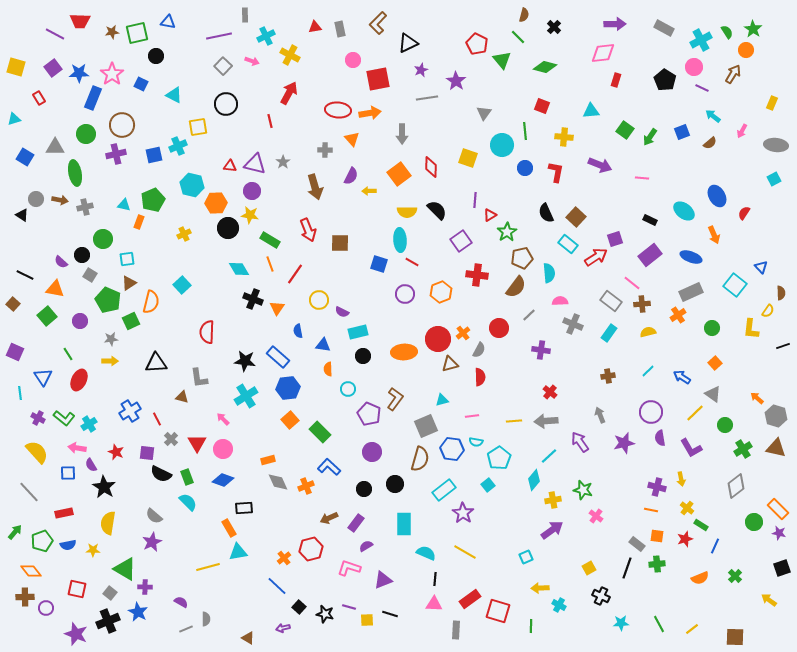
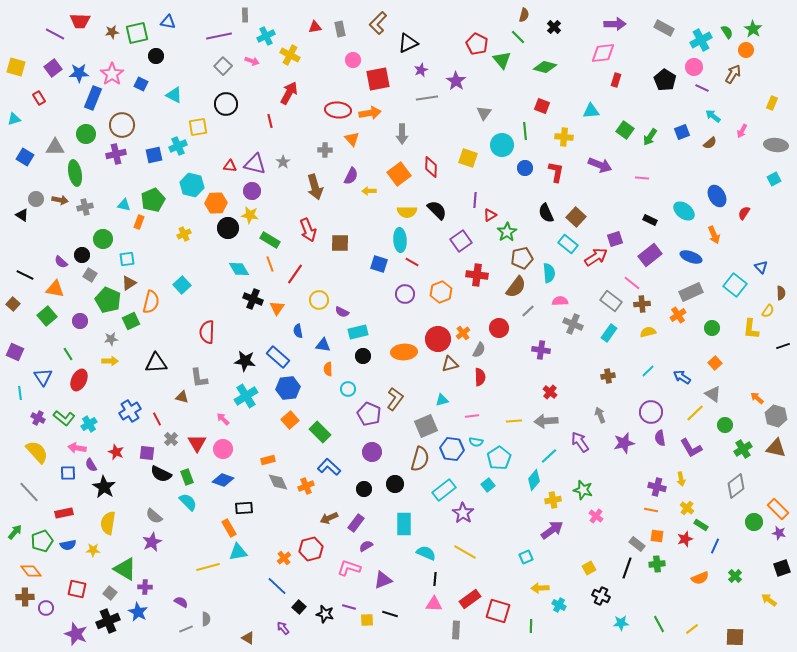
gray line at (529, 315): moved 1 px left, 4 px up
purple arrow at (283, 628): rotated 64 degrees clockwise
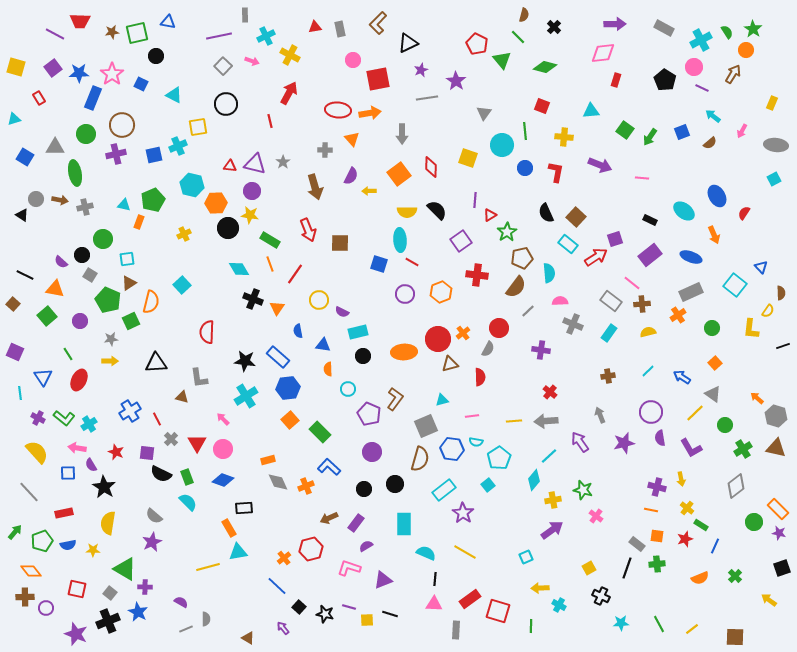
gray semicircle at (479, 350): moved 9 px right, 1 px up
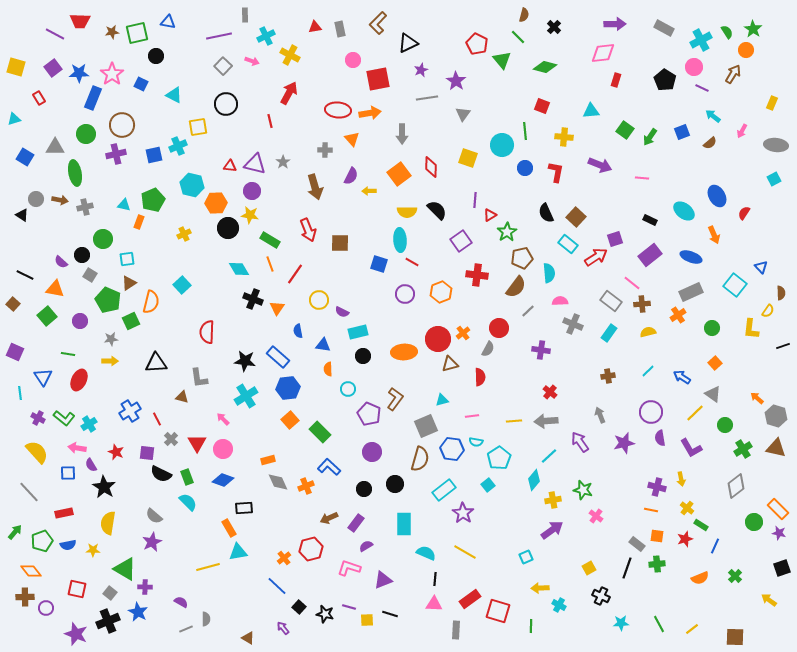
gray triangle at (484, 113): moved 21 px left, 1 px down
green line at (68, 354): rotated 48 degrees counterclockwise
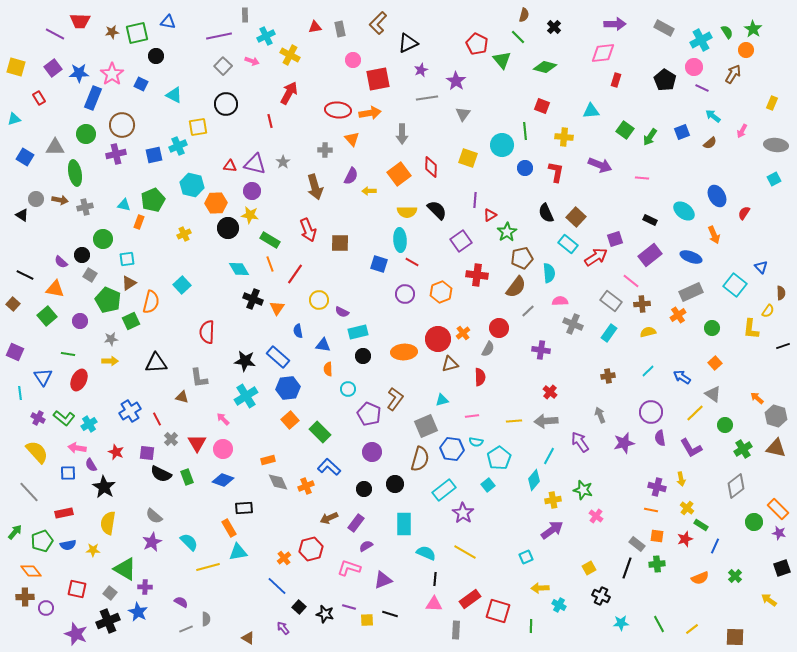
pink line at (632, 283): moved 1 px left, 2 px up
cyan line at (549, 456): rotated 18 degrees counterclockwise
cyan semicircle at (188, 502): moved 1 px right, 40 px down
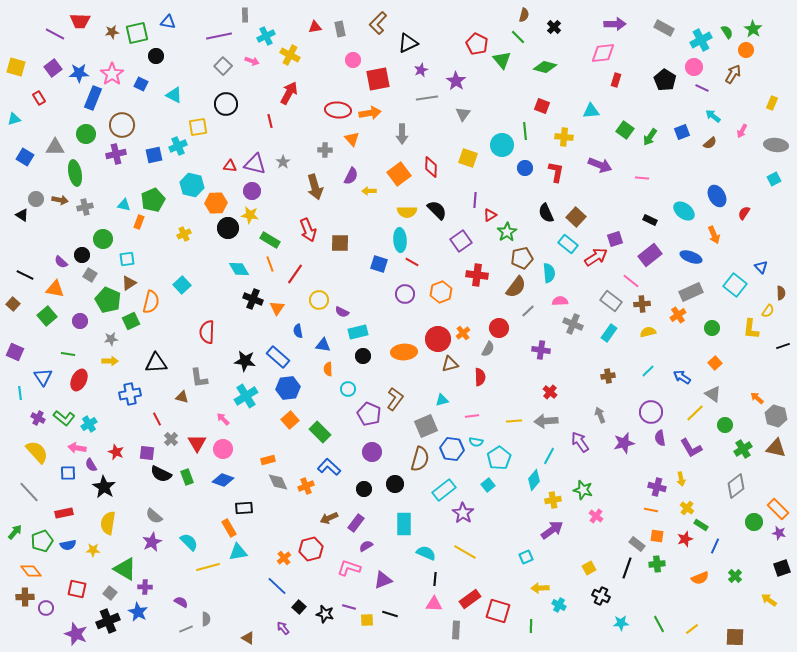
blue cross at (130, 411): moved 17 px up; rotated 20 degrees clockwise
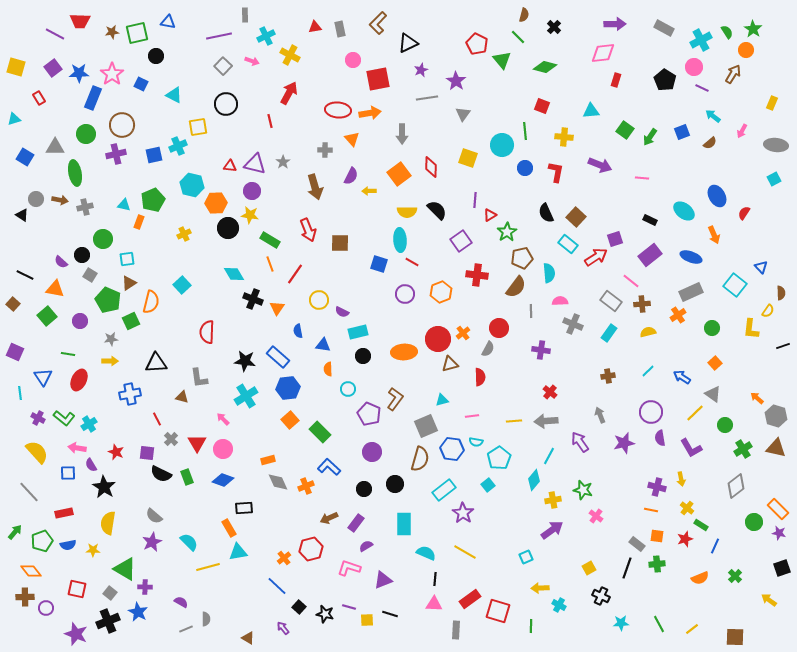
cyan diamond at (239, 269): moved 5 px left, 5 px down
gray line at (528, 311): moved 3 px right; rotated 48 degrees counterclockwise
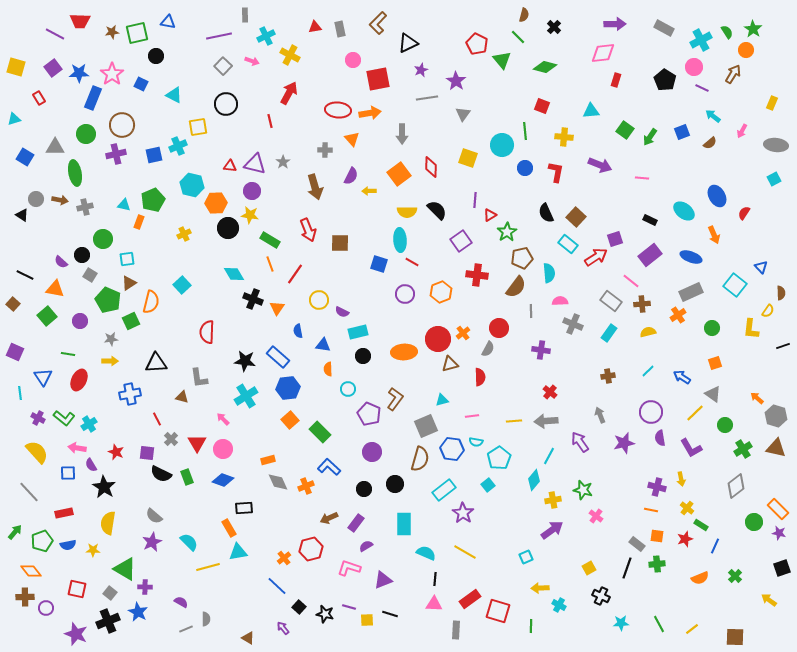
orange square at (715, 363): rotated 24 degrees clockwise
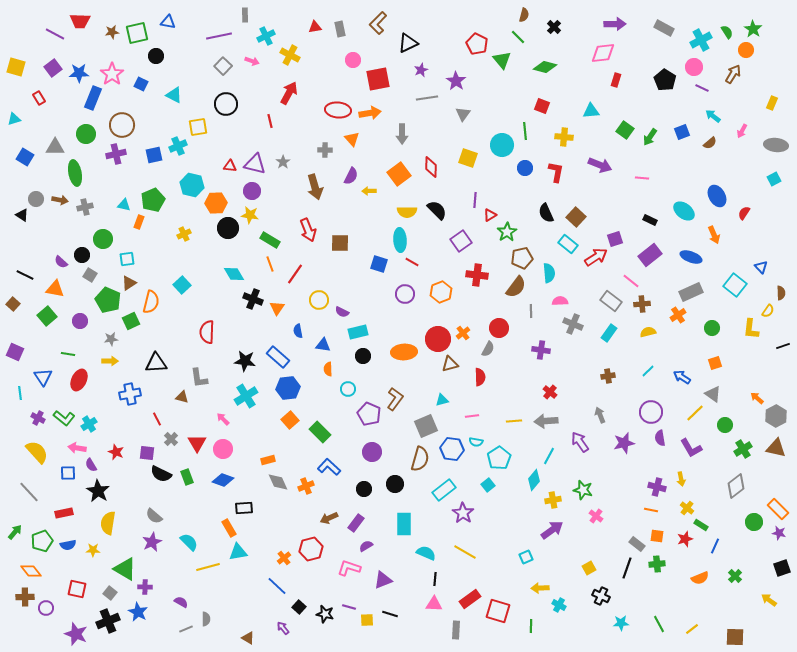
gray hexagon at (776, 416): rotated 15 degrees clockwise
black star at (104, 487): moved 6 px left, 4 px down
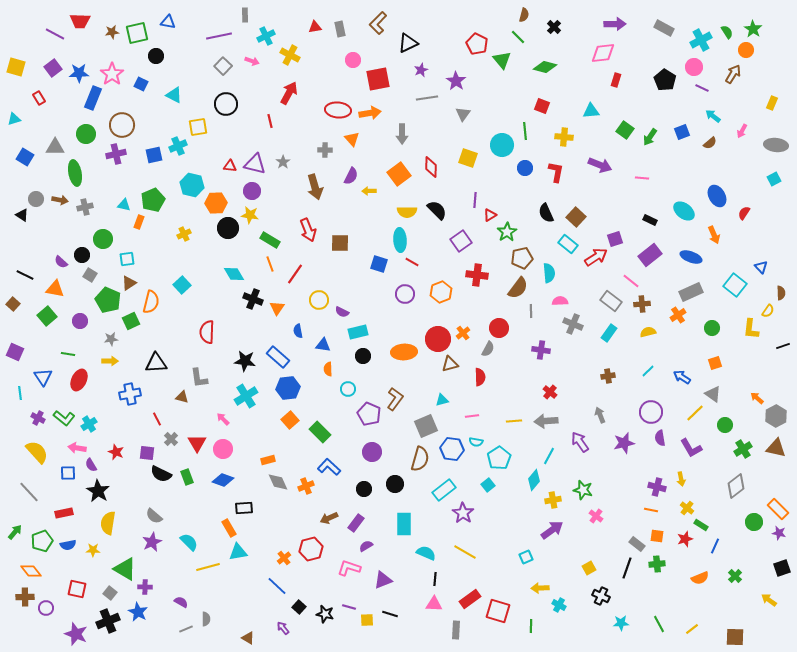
brown semicircle at (516, 287): moved 2 px right, 1 px down
